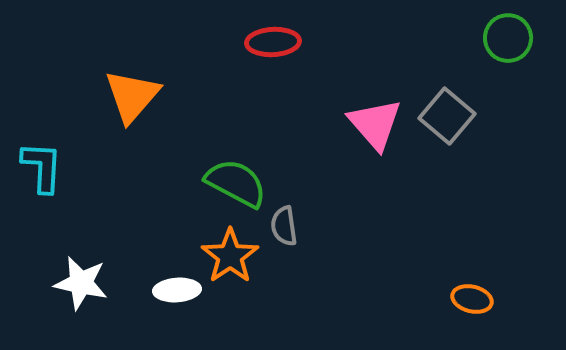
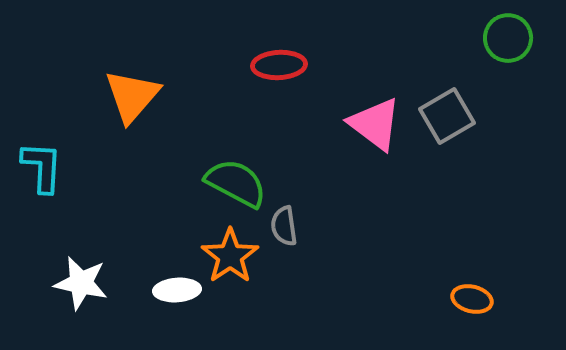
red ellipse: moved 6 px right, 23 px down
gray square: rotated 20 degrees clockwise
pink triangle: rotated 12 degrees counterclockwise
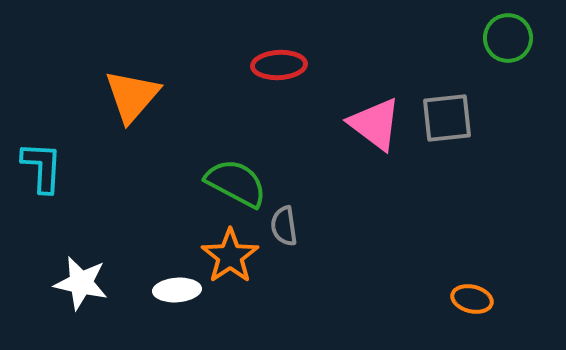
gray square: moved 2 px down; rotated 24 degrees clockwise
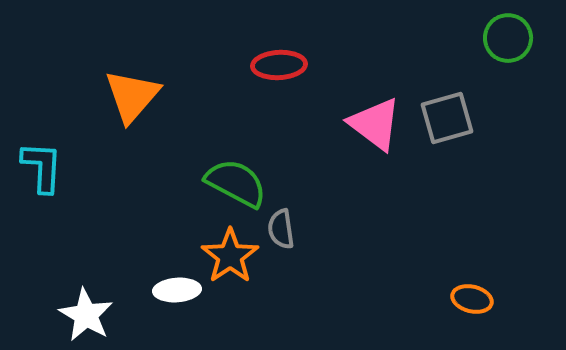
gray square: rotated 10 degrees counterclockwise
gray semicircle: moved 3 px left, 3 px down
white star: moved 5 px right, 32 px down; rotated 18 degrees clockwise
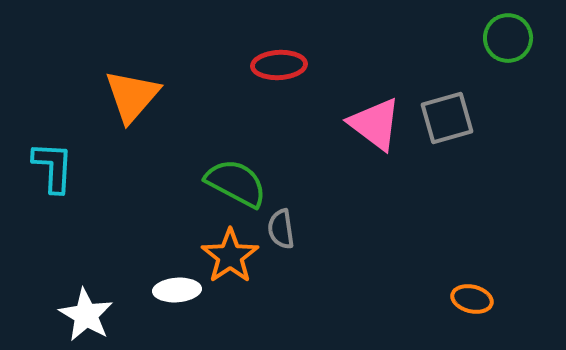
cyan L-shape: moved 11 px right
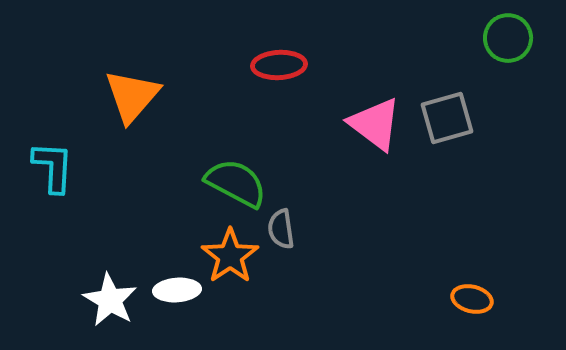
white star: moved 24 px right, 15 px up
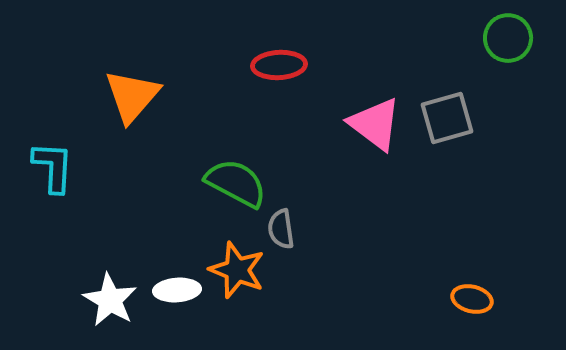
orange star: moved 7 px right, 14 px down; rotated 16 degrees counterclockwise
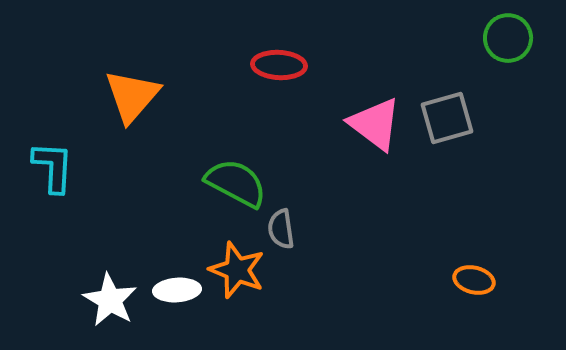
red ellipse: rotated 6 degrees clockwise
orange ellipse: moved 2 px right, 19 px up
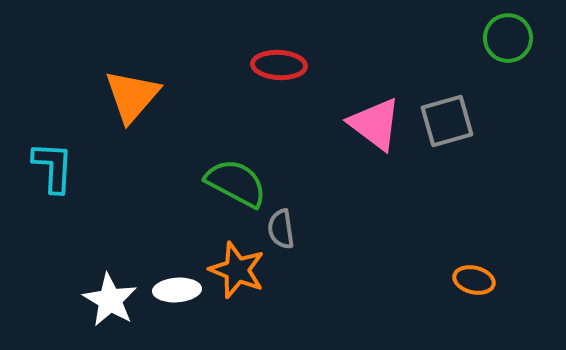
gray square: moved 3 px down
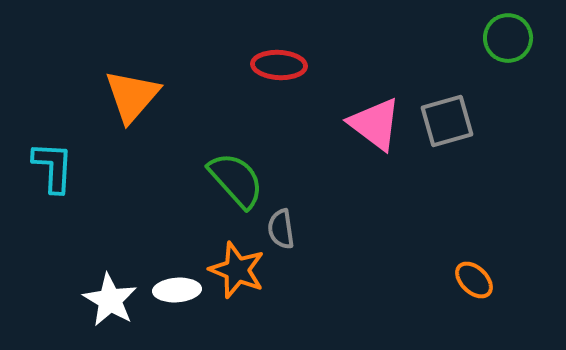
green semicircle: moved 3 px up; rotated 20 degrees clockwise
orange ellipse: rotated 30 degrees clockwise
